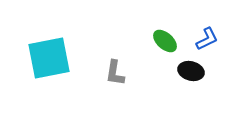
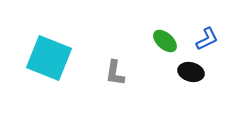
cyan square: rotated 33 degrees clockwise
black ellipse: moved 1 px down
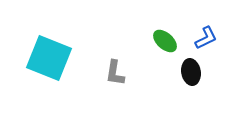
blue L-shape: moved 1 px left, 1 px up
black ellipse: rotated 65 degrees clockwise
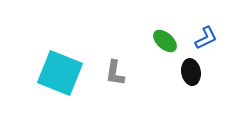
cyan square: moved 11 px right, 15 px down
